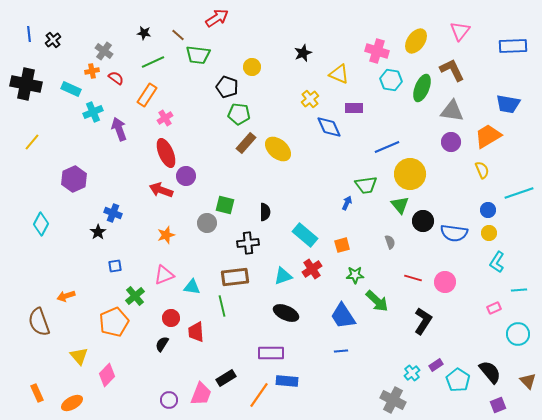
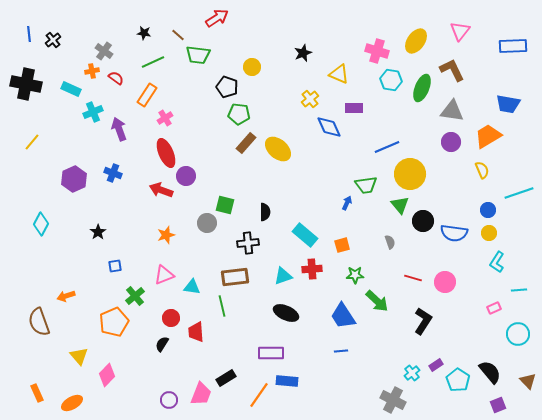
blue cross at (113, 213): moved 40 px up
red cross at (312, 269): rotated 30 degrees clockwise
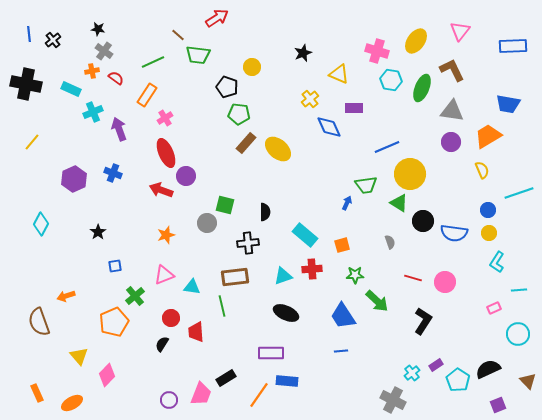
black star at (144, 33): moved 46 px left, 4 px up
green triangle at (400, 205): moved 1 px left, 2 px up; rotated 18 degrees counterclockwise
black semicircle at (490, 372): moved 2 px left, 3 px up; rotated 75 degrees counterclockwise
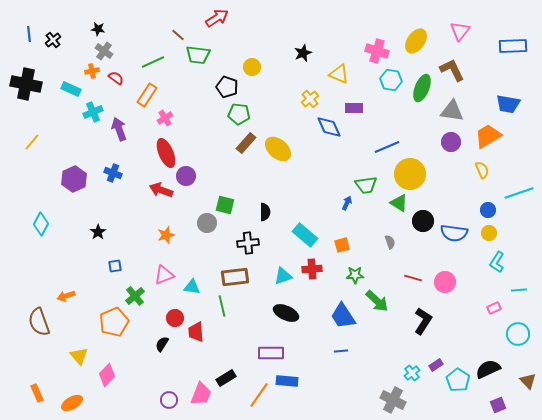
red circle at (171, 318): moved 4 px right
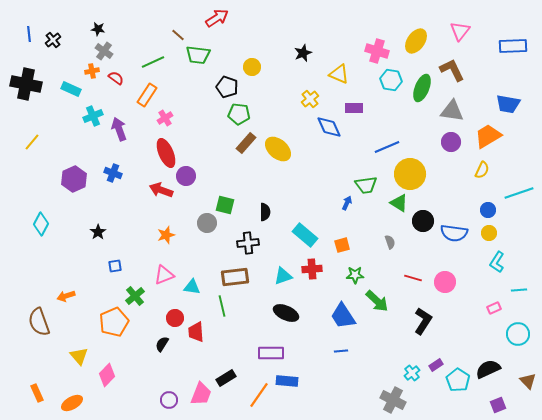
cyan cross at (93, 112): moved 4 px down
yellow semicircle at (482, 170): rotated 48 degrees clockwise
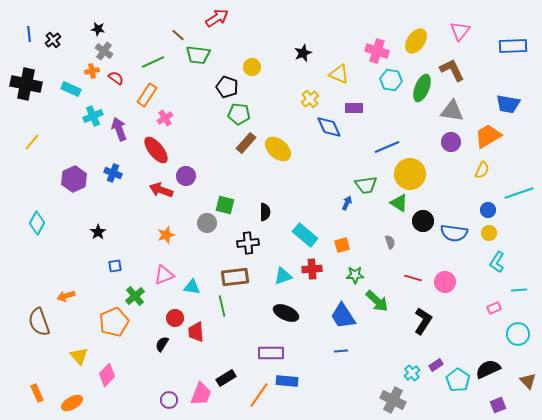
red ellipse at (166, 153): moved 10 px left, 3 px up; rotated 16 degrees counterclockwise
cyan diamond at (41, 224): moved 4 px left, 1 px up
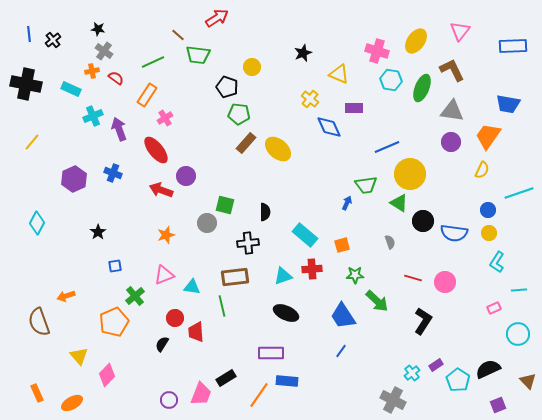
yellow cross at (310, 99): rotated 12 degrees counterclockwise
orange trapezoid at (488, 136): rotated 24 degrees counterclockwise
blue line at (341, 351): rotated 48 degrees counterclockwise
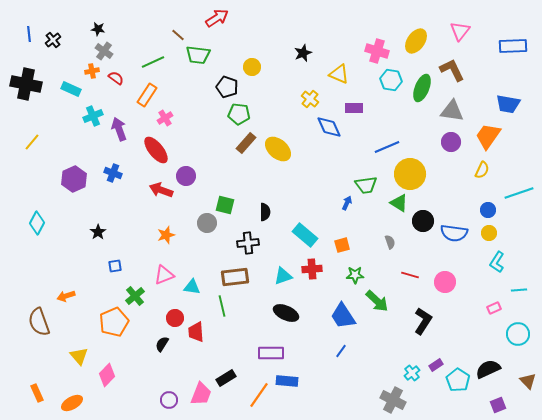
red line at (413, 278): moved 3 px left, 3 px up
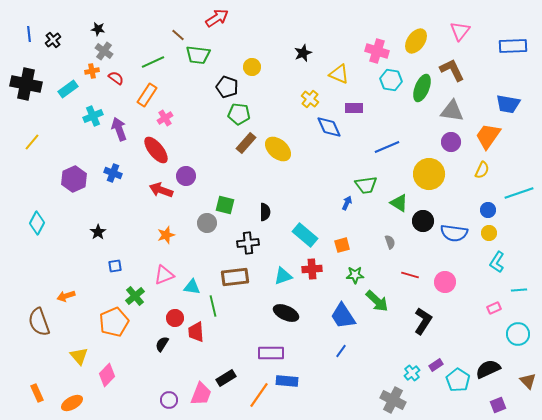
cyan rectangle at (71, 89): moved 3 px left; rotated 60 degrees counterclockwise
yellow circle at (410, 174): moved 19 px right
green line at (222, 306): moved 9 px left
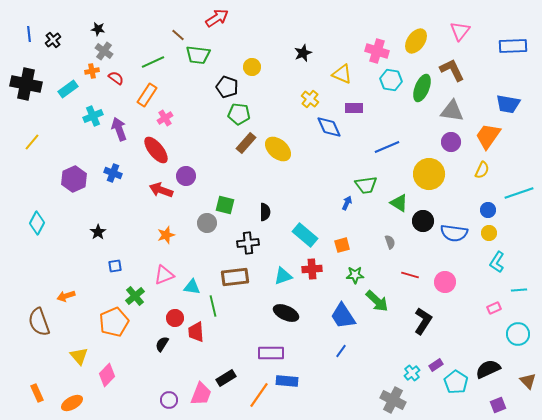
yellow triangle at (339, 74): moved 3 px right
cyan pentagon at (458, 380): moved 2 px left, 2 px down
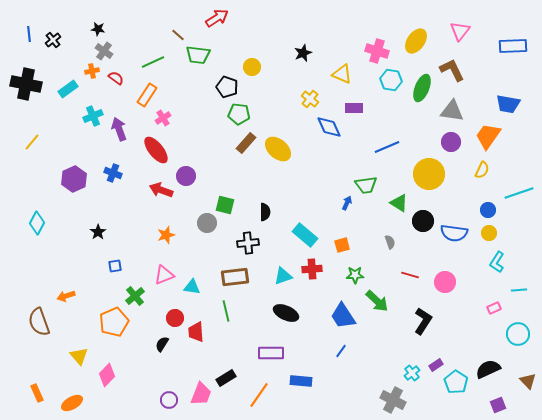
pink cross at (165, 118): moved 2 px left
green line at (213, 306): moved 13 px right, 5 px down
blue rectangle at (287, 381): moved 14 px right
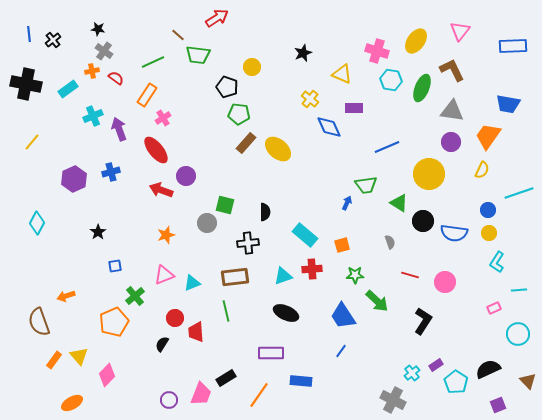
blue cross at (113, 173): moved 2 px left, 1 px up; rotated 36 degrees counterclockwise
cyan triangle at (192, 287): moved 4 px up; rotated 30 degrees counterclockwise
orange rectangle at (37, 393): moved 17 px right, 33 px up; rotated 60 degrees clockwise
